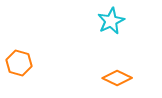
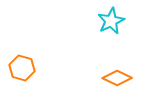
orange hexagon: moved 3 px right, 5 px down
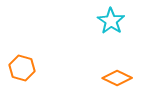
cyan star: rotated 12 degrees counterclockwise
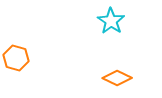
orange hexagon: moved 6 px left, 10 px up
